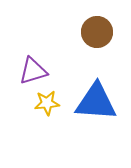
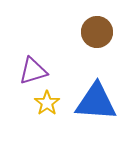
yellow star: rotated 30 degrees counterclockwise
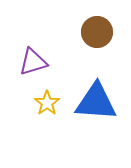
purple triangle: moved 9 px up
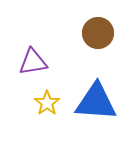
brown circle: moved 1 px right, 1 px down
purple triangle: rotated 8 degrees clockwise
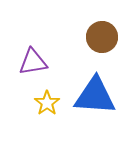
brown circle: moved 4 px right, 4 px down
blue triangle: moved 1 px left, 6 px up
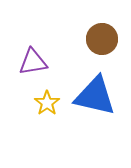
brown circle: moved 2 px down
blue triangle: rotated 9 degrees clockwise
